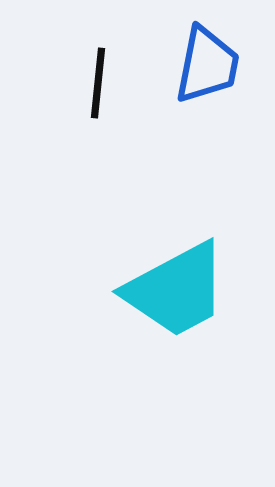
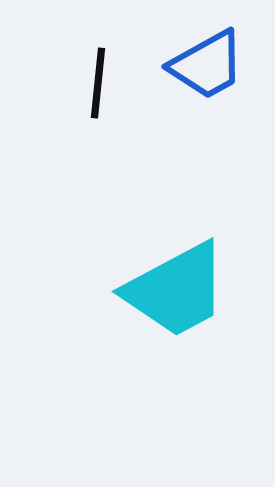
blue trapezoid: rotated 50 degrees clockwise
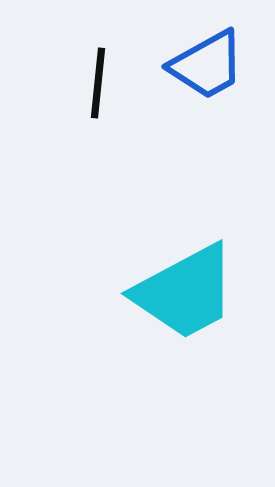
cyan trapezoid: moved 9 px right, 2 px down
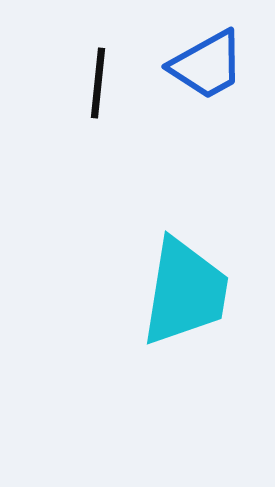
cyan trapezoid: rotated 53 degrees counterclockwise
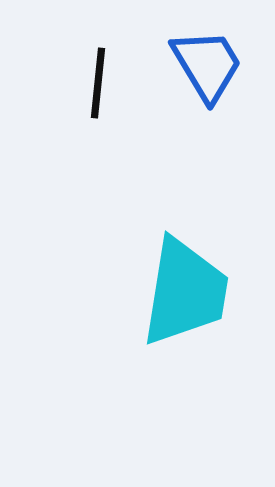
blue trapezoid: rotated 92 degrees counterclockwise
